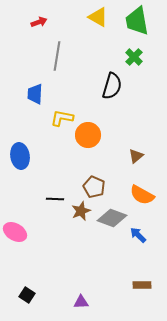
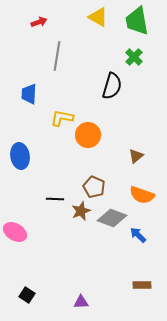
blue trapezoid: moved 6 px left
orange semicircle: rotated 10 degrees counterclockwise
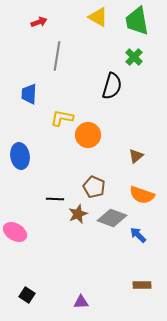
brown star: moved 3 px left, 3 px down
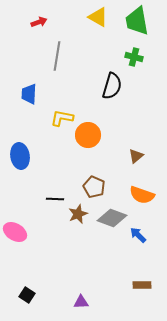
green cross: rotated 30 degrees counterclockwise
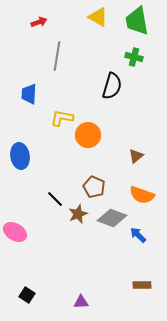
black line: rotated 42 degrees clockwise
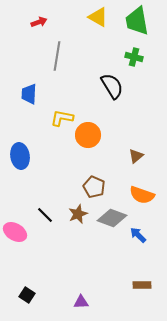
black semicircle: rotated 48 degrees counterclockwise
black line: moved 10 px left, 16 px down
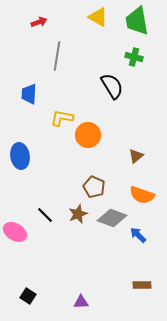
black square: moved 1 px right, 1 px down
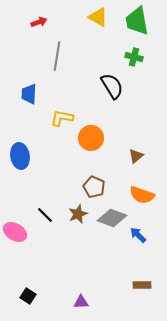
orange circle: moved 3 px right, 3 px down
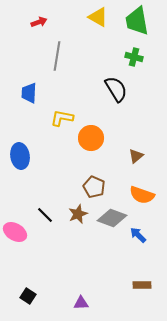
black semicircle: moved 4 px right, 3 px down
blue trapezoid: moved 1 px up
purple triangle: moved 1 px down
